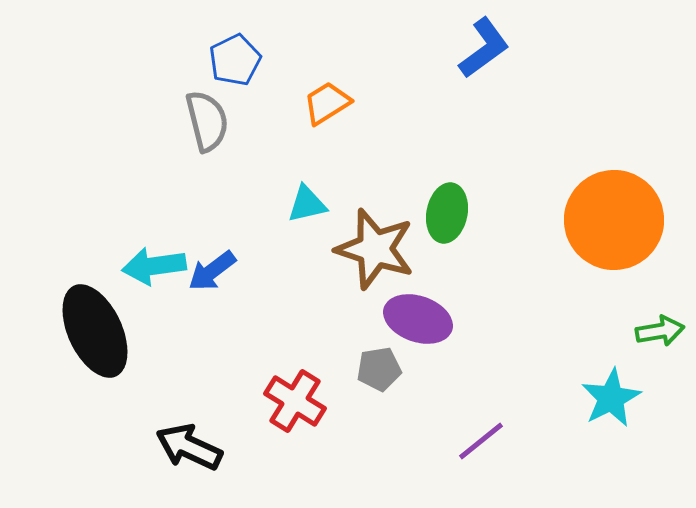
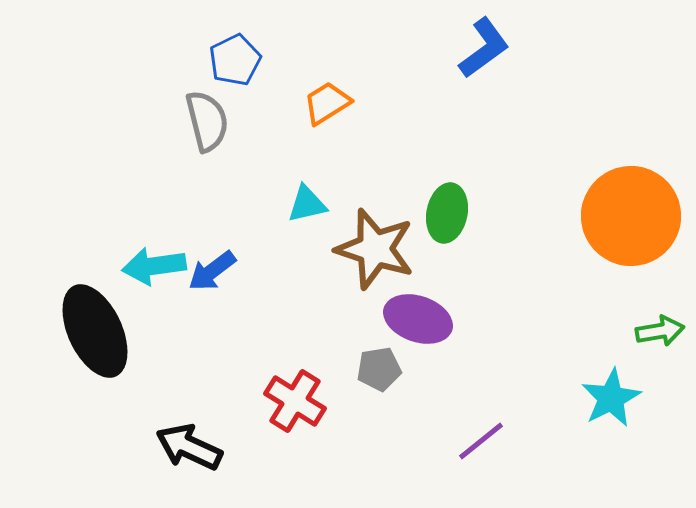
orange circle: moved 17 px right, 4 px up
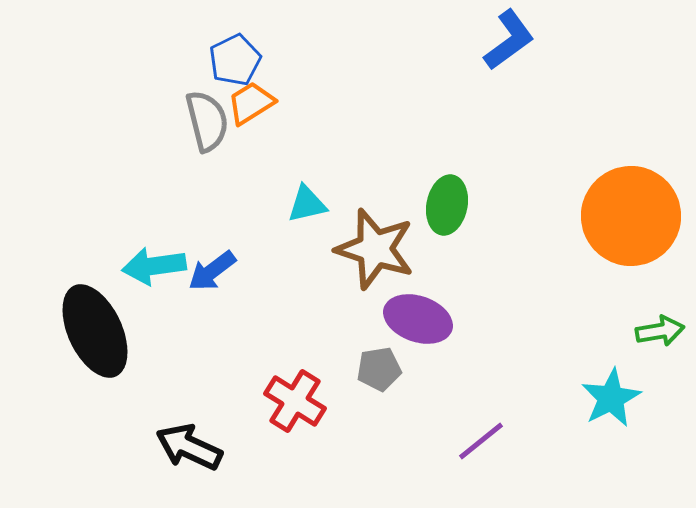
blue L-shape: moved 25 px right, 8 px up
orange trapezoid: moved 76 px left
green ellipse: moved 8 px up
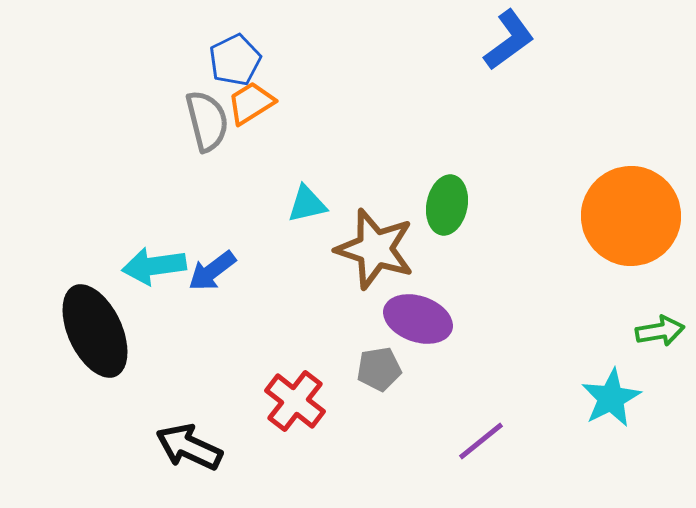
red cross: rotated 6 degrees clockwise
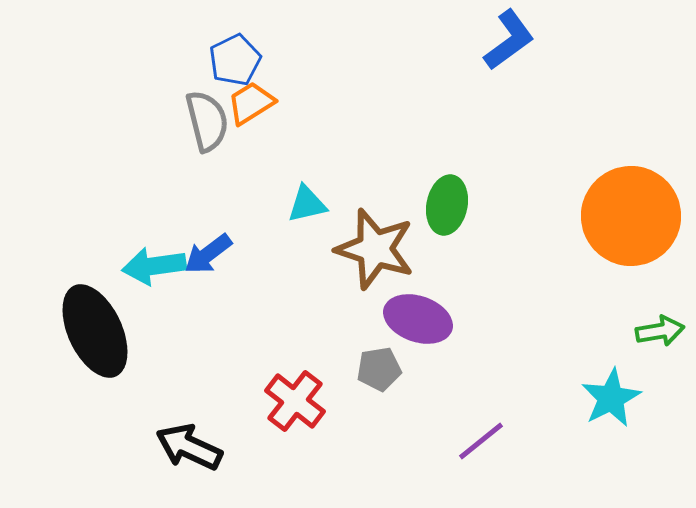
blue arrow: moved 4 px left, 17 px up
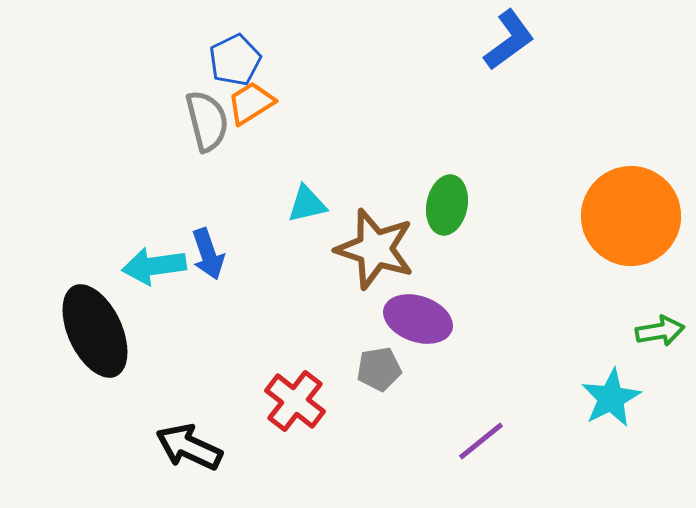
blue arrow: rotated 72 degrees counterclockwise
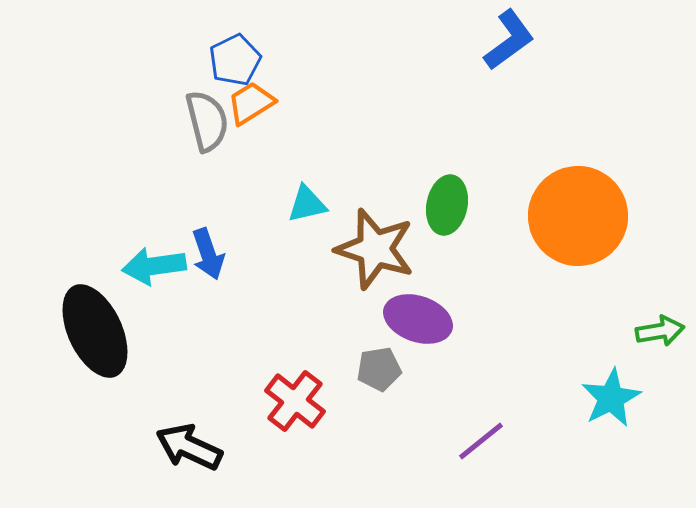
orange circle: moved 53 px left
